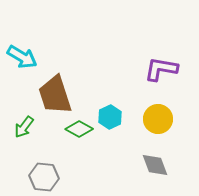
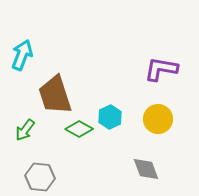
cyan arrow: moved 2 px up; rotated 100 degrees counterclockwise
green arrow: moved 1 px right, 3 px down
gray diamond: moved 9 px left, 4 px down
gray hexagon: moved 4 px left
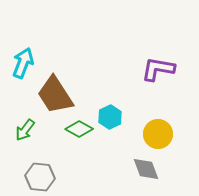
cyan arrow: moved 1 px right, 8 px down
purple L-shape: moved 3 px left
brown trapezoid: rotated 15 degrees counterclockwise
yellow circle: moved 15 px down
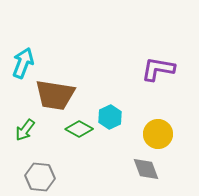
brown trapezoid: rotated 48 degrees counterclockwise
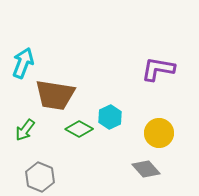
yellow circle: moved 1 px right, 1 px up
gray diamond: rotated 20 degrees counterclockwise
gray hexagon: rotated 16 degrees clockwise
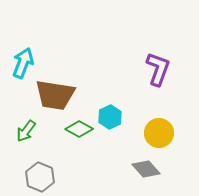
purple L-shape: rotated 100 degrees clockwise
green arrow: moved 1 px right, 1 px down
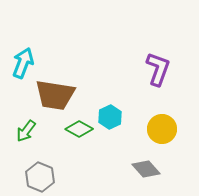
yellow circle: moved 3 px right, 4 px up
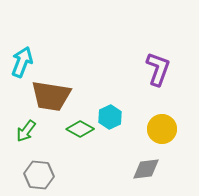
cyan arrow: moved 1 px left, 1 px up
brown trapezoid: moved 4 px left, 1 px down
green diamond: moved 1 px right
gray diamond: rotated 56 degrees counterclockwise
gray hexagon: moved 1 px left, 2 px up; rotated 16 degrees counterclockwise
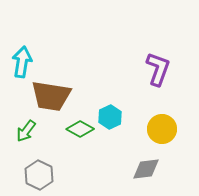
cyan arrow: rotated 12 degrees counterclockwise
gray hexagon: rotated 20 degrees clockwise
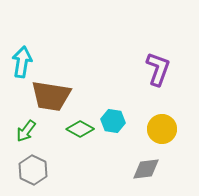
cyan hexagon: moved 3 px right, 4 px down; rotated 25 degrees counterclockwise
gray hexagon: moved 6 px left, 5 px up
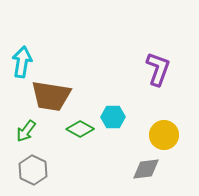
cyan hexagon: moved 4 px up; rotated 10 degrees counterclockwise
yellow circle: moved 2 px right, 6 px down
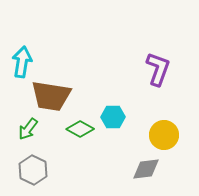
green arrow: moved 2 px right, 2 px up
